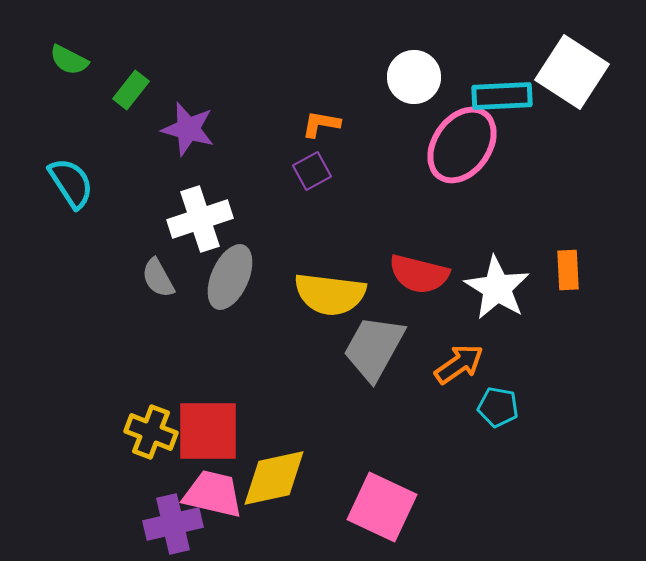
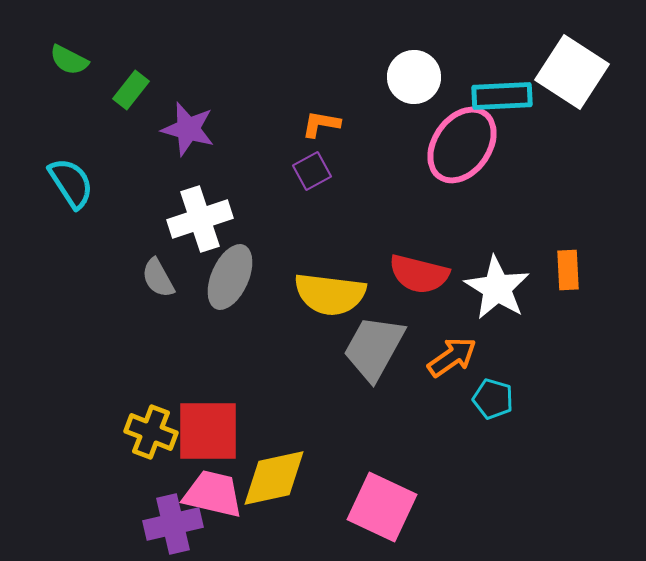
orange arrow: moved 7 px left, 7 px up
cyan pentagon: moved 5 px left, 8 px up; rotated 6 degrees clockwise
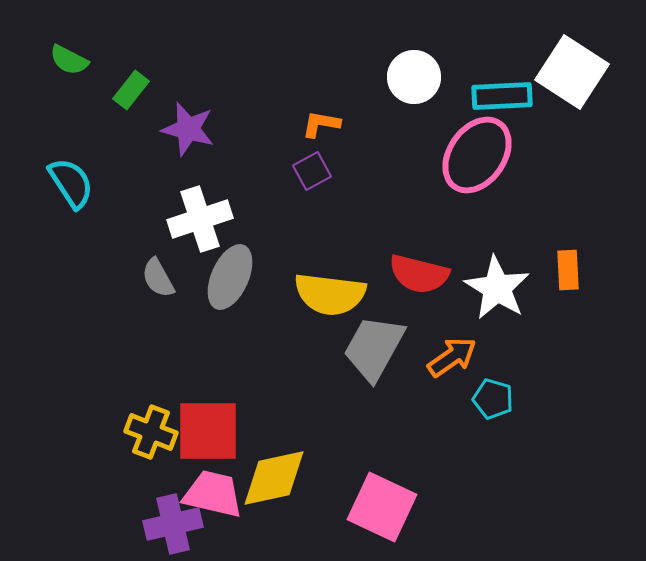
pink ellipse: moved 15 px right, 10 px down
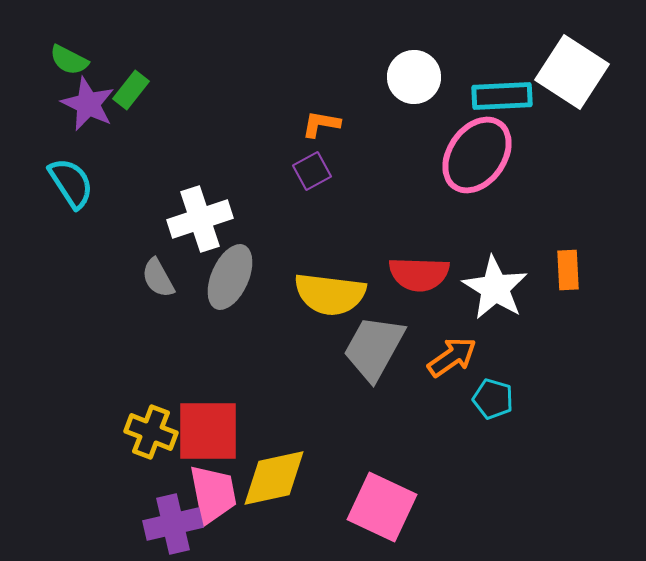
purple star: moved 100 px left, 25 px up; rotated 10 degrees clockwise
red semicircle: rotated 12 degrees counterclockwise
white star: moved 2 px left
pink trapezoid: rotated 66 degrees clockwise
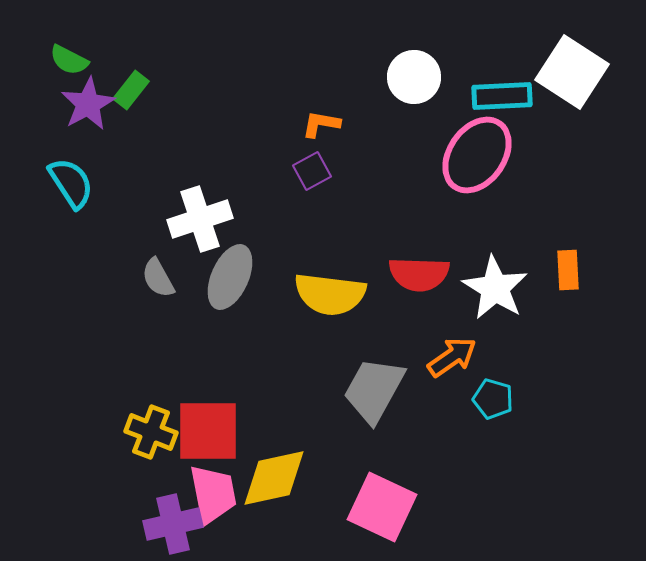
purple star: rotated 18 degrees clockwise
gray trapezoid: moved 42 px down
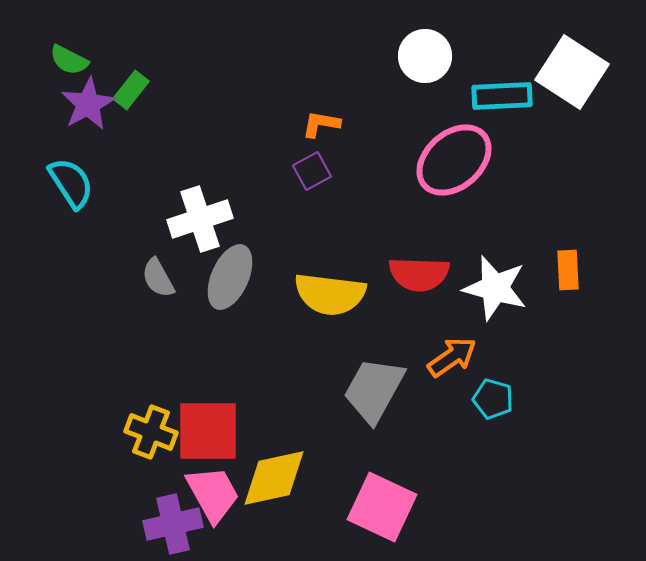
white circle: moved 11 px right, 21 px up
pink ellipse: moved 23 px left, 5 px down; rotated 14 degrees clockwise
white star: rotated 16 degrees counterclockwise
pink trapezoid: rotated 18 degrees counterclockwise
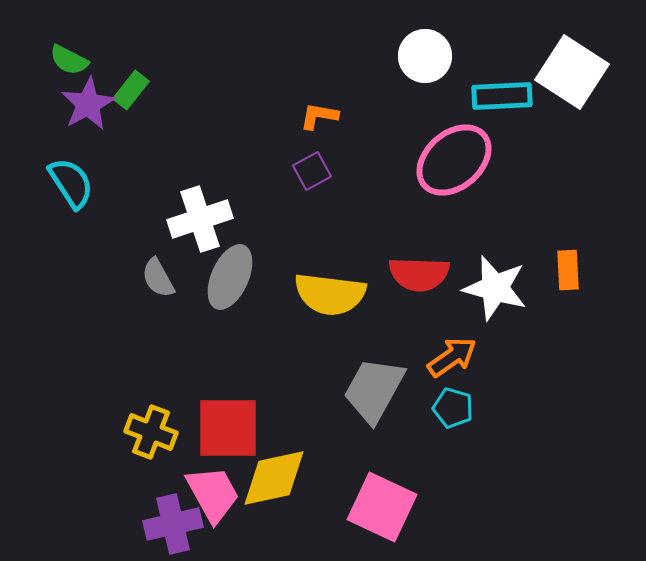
orange L-shape: moved 2 px left, 8 px up
cyan pentagon: moved 40 px left, 9 px down
red square: moved 20 px right, 3 px up
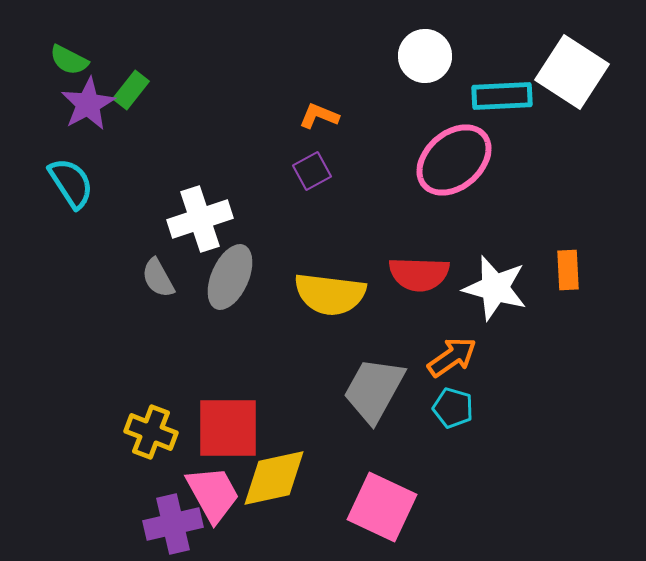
orange L-shape: rotated 12 degrees clockwise
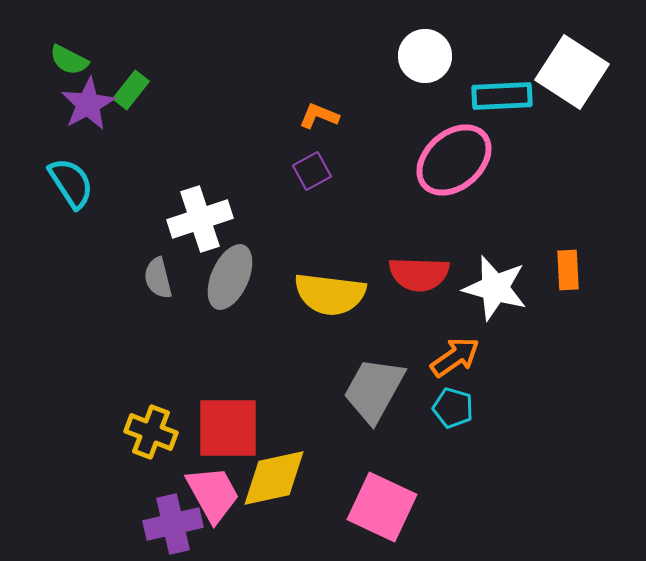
gray semicircle: rotated 15 degrees clockwise
orange arrow: moved 3 px right
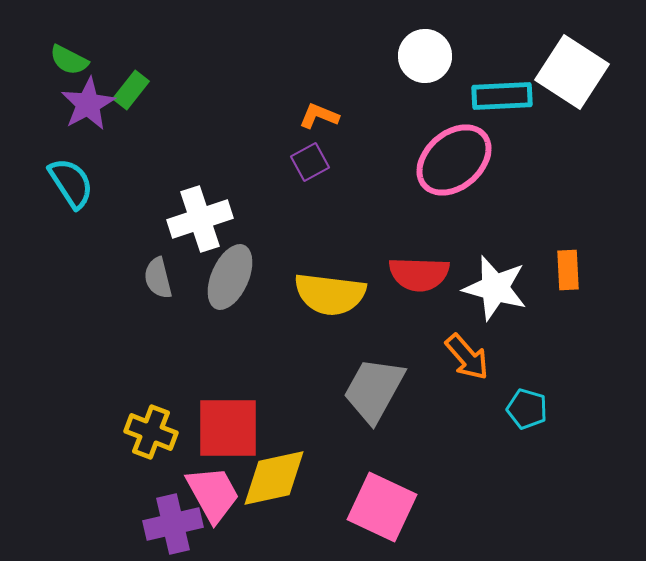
purple square: moved 2 px left, 9 px up
orange arrow: moved 12 px right; rotated 84 degrees clockwise
cyan pentagon: moved 74 px right, 1 px down
